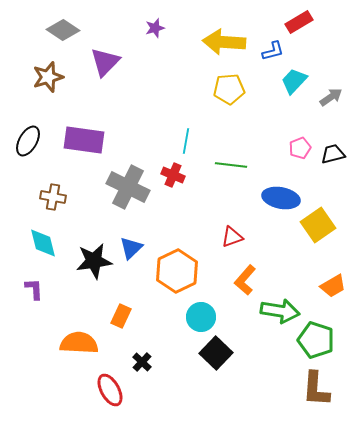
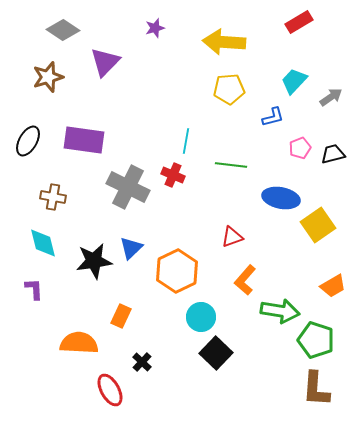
blue L-shape: moved 66 px down
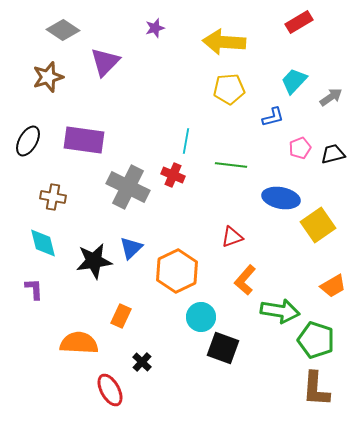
black square: moved 7 px right, 5 px up; rotated 24 degrees counterclockwise
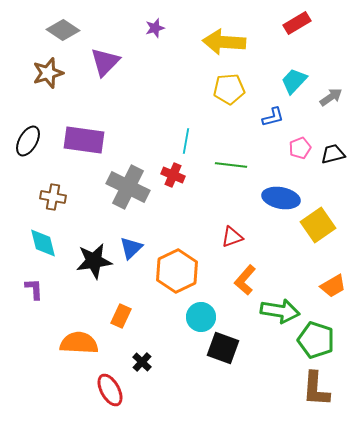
red rectangle: moved 2 px left, 1 px down
brown star: moved 4 px up
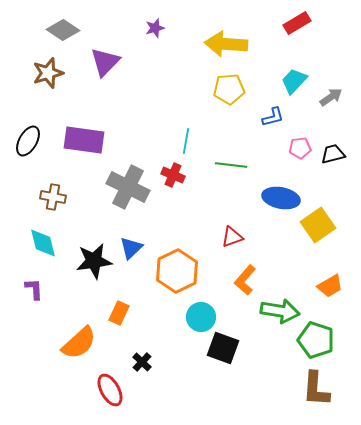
yellow arrow: moved 2 px right, 2 px down
pink pentagon: rotated 15 degrees clockwise
orange trapezoid: moved 3 px left
orange rectangle: moved 2 px left, 3 px up
orange semicircle: rotated 135 degrees clockwise
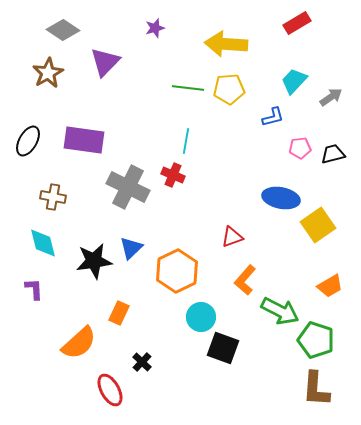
brown star: rotated 12 degrees counterclockwise
green line: moved 43 px left, 77 px up
green arrow: rotated 18 degrees clockwise
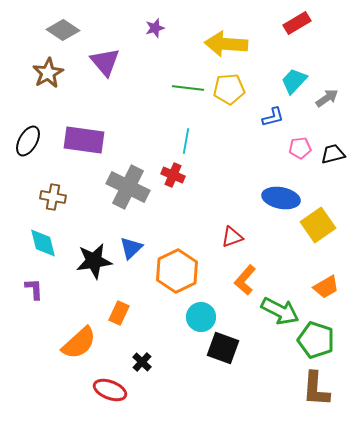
purple triangle: rotated 24 degrees counterclockwise
gray arrow: moved 4 px left, 1 px down
orange trapezoid: moved 4 px left, 1 px down
red ellipse: rotated 40 degrees counterclockwise
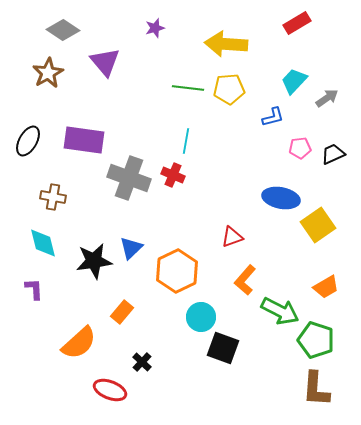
black trapezoid: rotated 10 degrees counterclockwise
gray cross: moved 1 px right, 9 px up; rotated 6 degrees counterclockwise
orange rectangle: moved 3 px right, 1 px up; rotated 15 degrees clockwise
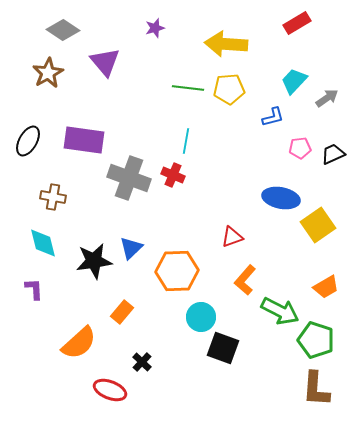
orange hexagon: rotated 24 degrees clockwise
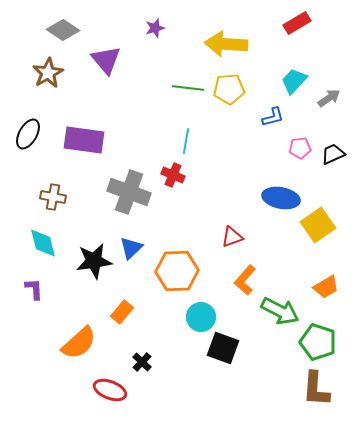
purple triangle: moved 1 px right, 2 px up
gray arrow: moved 2 px right
black ellipse: moved 7 px up
gray cross: moved 14 px down
green pentagon: moved 2 px right, 2 px down
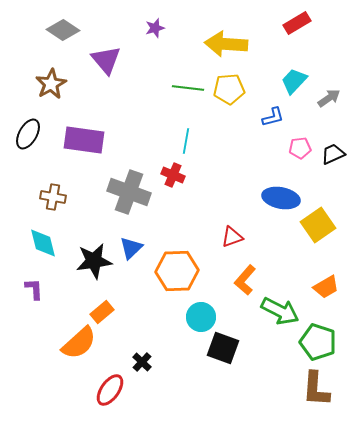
brown star: moved 3 px right, 11 px down
orange rectangle: moved 20 px left; rotated 10 degrees clockwise
red ellipse: rotated 76 degrees counterclockwise
